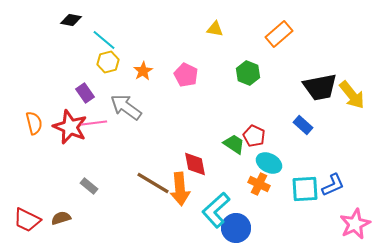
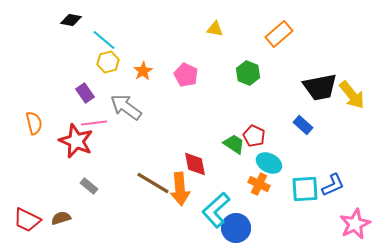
red star: moved 6 px right, 14 px down
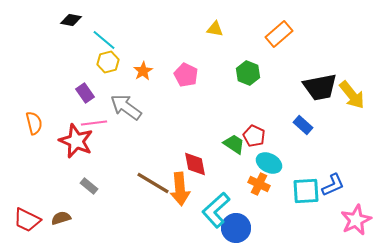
cyan square: moved 1 px right, 2 px down
pink star: moved 1 px right, 4 px up
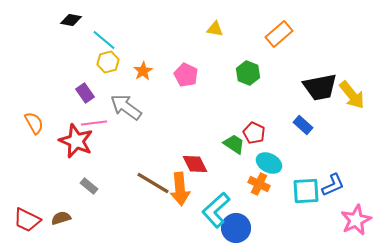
orange semicircle: rotated 15 degrees counterclockwise
red pentagon: moved 3 px up
red diamond: rotated 16 degrees counterclockwise
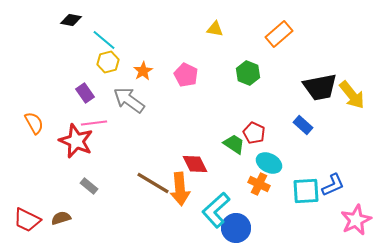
gray arrow: moved 3 px right, 7 px up
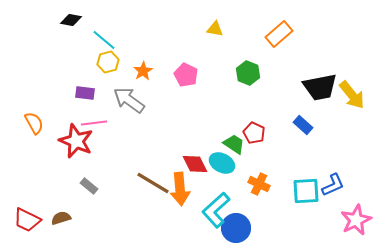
purple rectangle: rotated 48 degrees counterclockwise
cyan ellipse: moved 47 px left
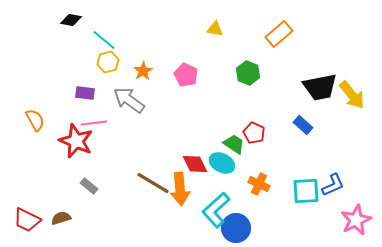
orange semicircle: moved 1 px right, 3 px up
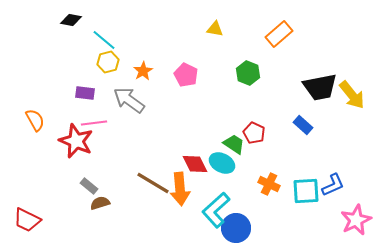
orange cross: moved 10 px right
brown semicircle: moved 39 px right, 15 px up
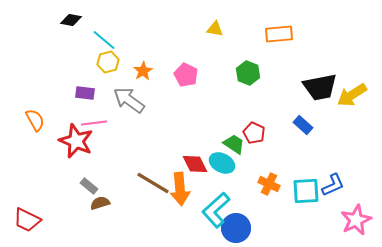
orange rectangle: rotated 36 degrees clockwise
yellow arrow: rotated 96 degrees clockwise
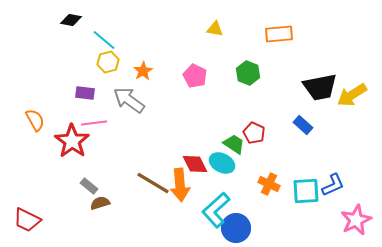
pink pentagon: moved 9 px right, 1 px down
red star: moved 4 px left; rotated 12 degrees clockwise
orange arrow: moved 4 px up
